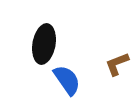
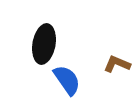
brown L-shape: rotated 44 degrees clockwise
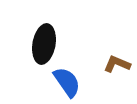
blue semicircle: moved 2 px down
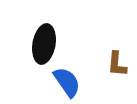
brown L-shape: rotated 108 degrees counterclockwise
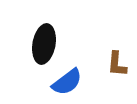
blue semicircle: rotated 88 degrees clockwise
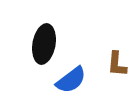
blue semicircle: moved 4 px right, 2 px up
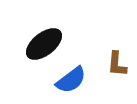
black ellipse: rotated 42 degrees clockwise
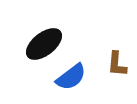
blue semicircle: moved 3 px up
